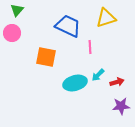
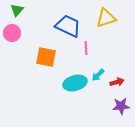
pink line: moved 4 px left, 1 px down
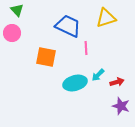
green triangle: rotated 24 degrees counterclockwise
purple star: rotated 24 degrees clockwise
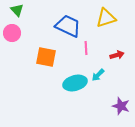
red arrow: moved 27 px up
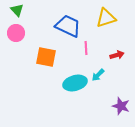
pink circle: moved 4 px right
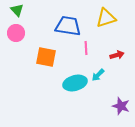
blue trapezoid: rotated 16 degrees counterclockwise
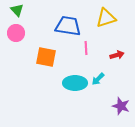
cyan arrow: moved 4 px down
cyan ellipse: rotated 15 degrees clockwise
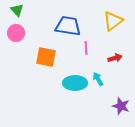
yellow triangle: moved 7 px right, 3 px down; rotated 20 degrees counterclockwise
red arrow: moved 2 px left, 3 px down
cyan arrow: rotated 104 degrees clockwise
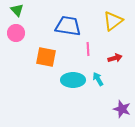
pink line: moved 2 px right, 1 px down
cyan ellipse: moved 2 px left, 3 px up
purple star: moved 1 px right, 3 px down
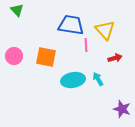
yellow triangle: moved 8 px left, 9 px down; rotated 35 degrees counterclockwise
blue trapezoid: moved 3 px right, 1 px up
pink circle: moved 2 px left, 23 px down
pink line: moved 2 px left, 4 px up
cyan ellipse: rotated 10 degrees counterclockwise
